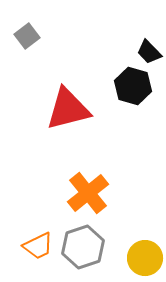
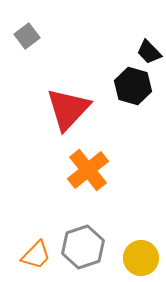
red triangle: rotated 33 degrees counterclockwise
orange cross: moved 23 px up
orange trapezoid: moved 2 px left, 9 px down; rotated 20 degrees counterclockwise
yellow circle: moved 4 px left
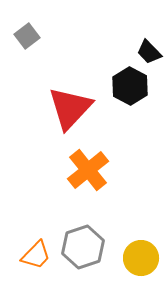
black hexagon: moved 3 px left; rotated 12 degrees clockwise
red triangle: moved 2 px right, 1 px up
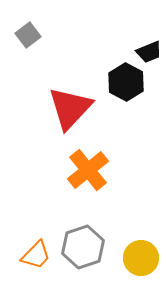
gray square: moved 1 px right, 1 px up
black trapezoid: rotated 68 degrees counterclockwise
black hexagon: moved 4 px left, 4 px up
